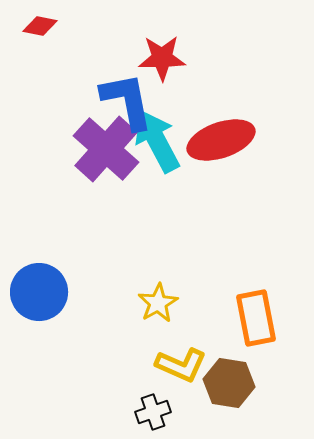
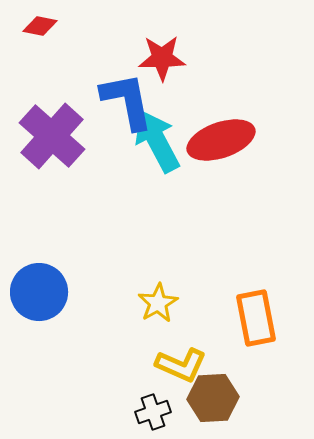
purple cross: moved 54 px left, 13 px up
brown hexagon: moved 16 px left, 15 px down; rotated 12 degrees counterclockwise
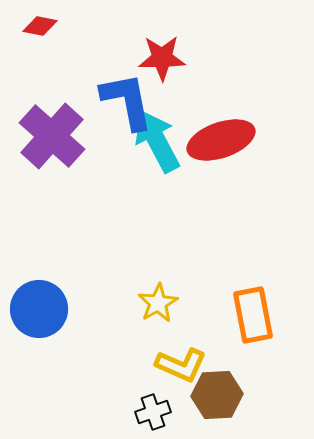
blue circle: moved 17 px down
orange rectangle: moved 3 px left, 3 px up
brown hexagon: moved 4 px right, 3 px up
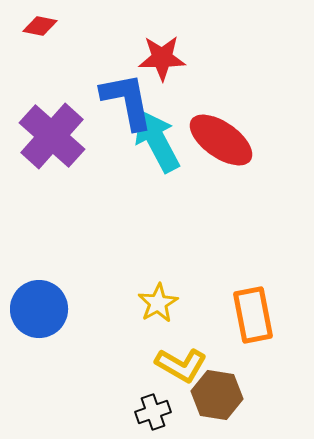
red ellipse: rotated 54 degrees clockwise
yellow L-shape: rotated 6 degrees clockwise
brown hexagon: rotated 12 degrees clockwise
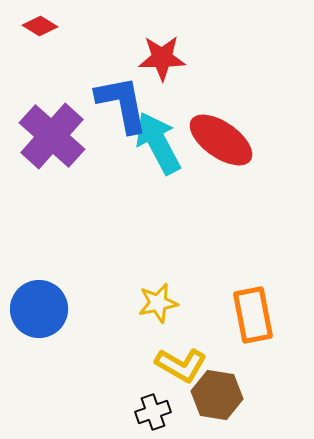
red diamond: rotated 20 degrees clockwise
blue L-shape: moved 5 px left, 3 px down
cyan arrow: moved 1 px right, 2 px down
yellow star: rotated 18 degrees clockwise
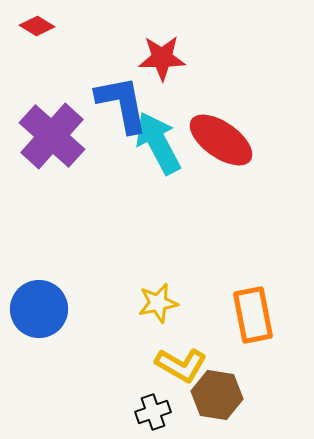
red diamond: moved 3 px left
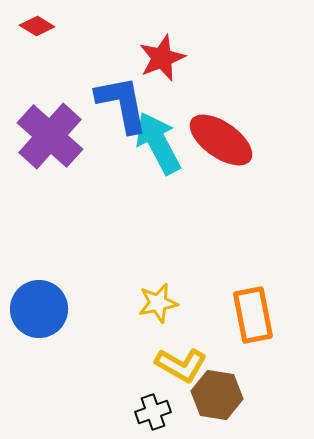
red star: rotated 21 degrees counterclockwise
purple cross: moved 2 px left
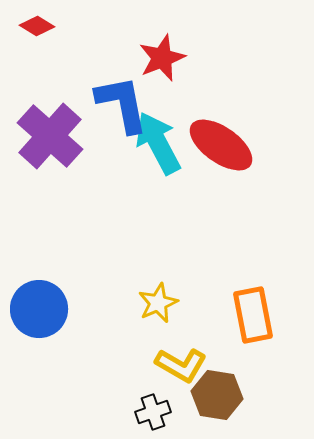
red ellipse: moved 5 px down
yellow star: rotated 12 degrees counterclockwise
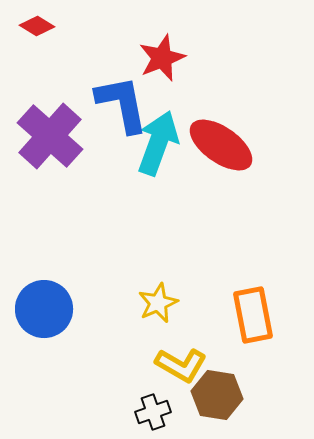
cyan arrow: rotated 48 degrees clockwise
blue circle: moved 5 px right
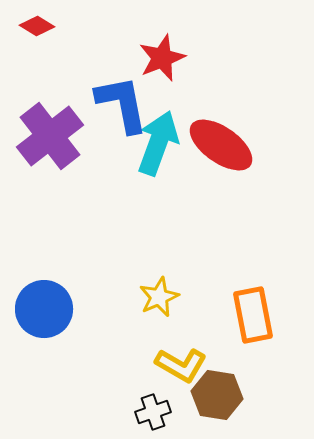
purple cross: rotated 10 degrees clockwise
yellow star: moved 1 px right, 6 px up
